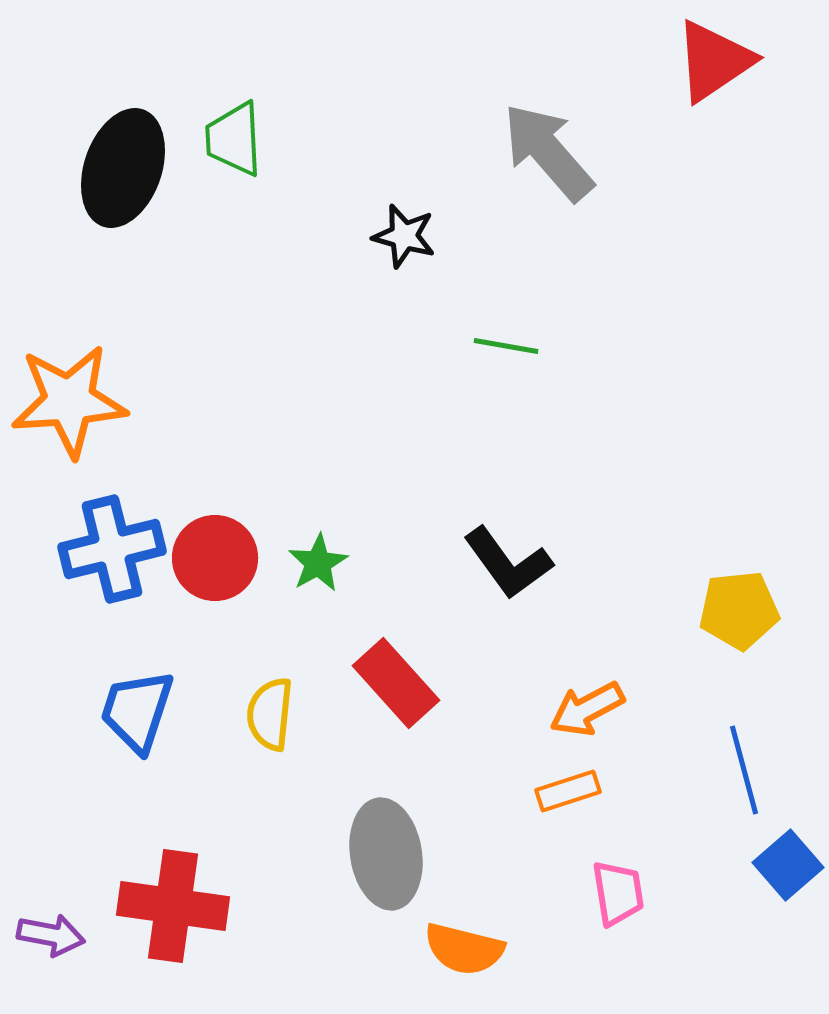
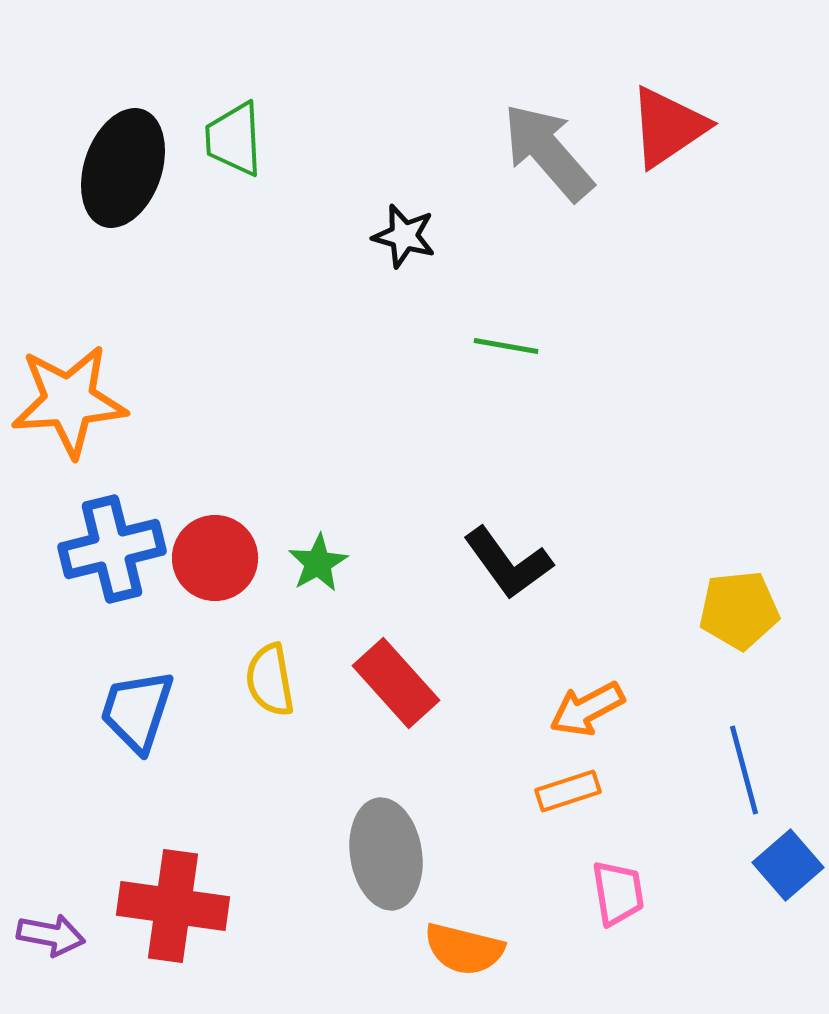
red triangle: moved 46 px left, 66 px down
yellow semicircle: moved 34 px up; rotated 16 degrees counterclockwise
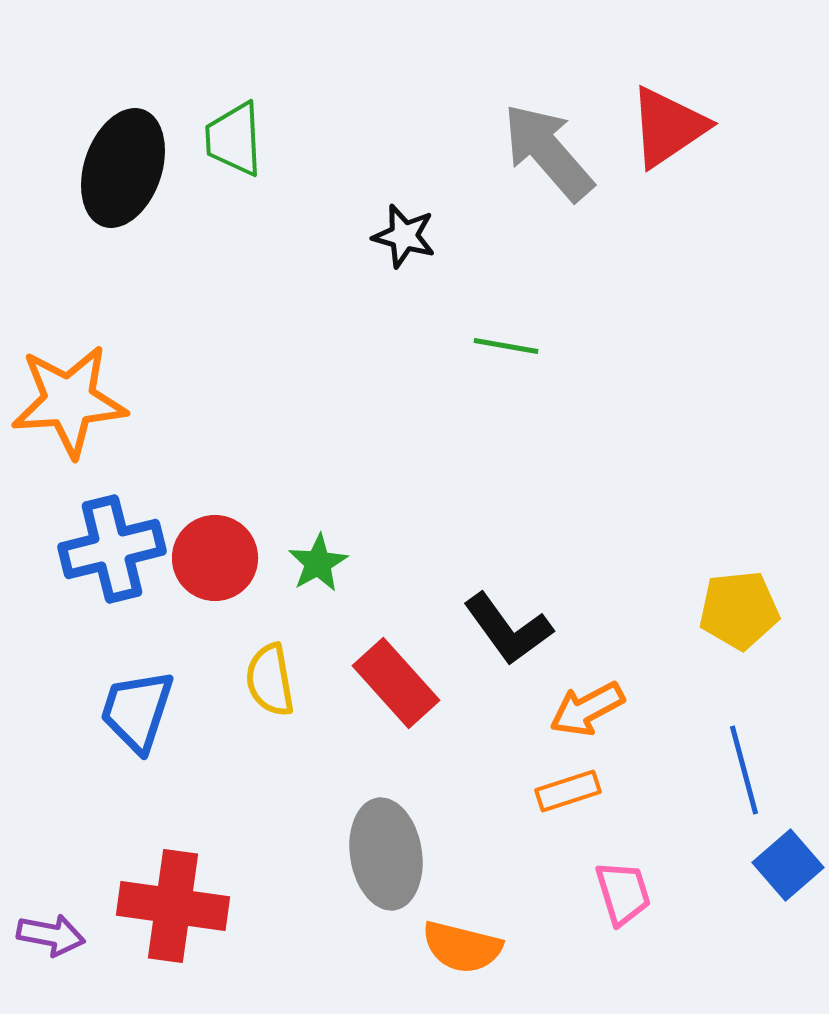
black L-shape: moved 66 px down
pink trapezoid: moved 5 px right; rotated 8 degrees counterclockwise
orange semicircle: moved 2 px left, 2 px up
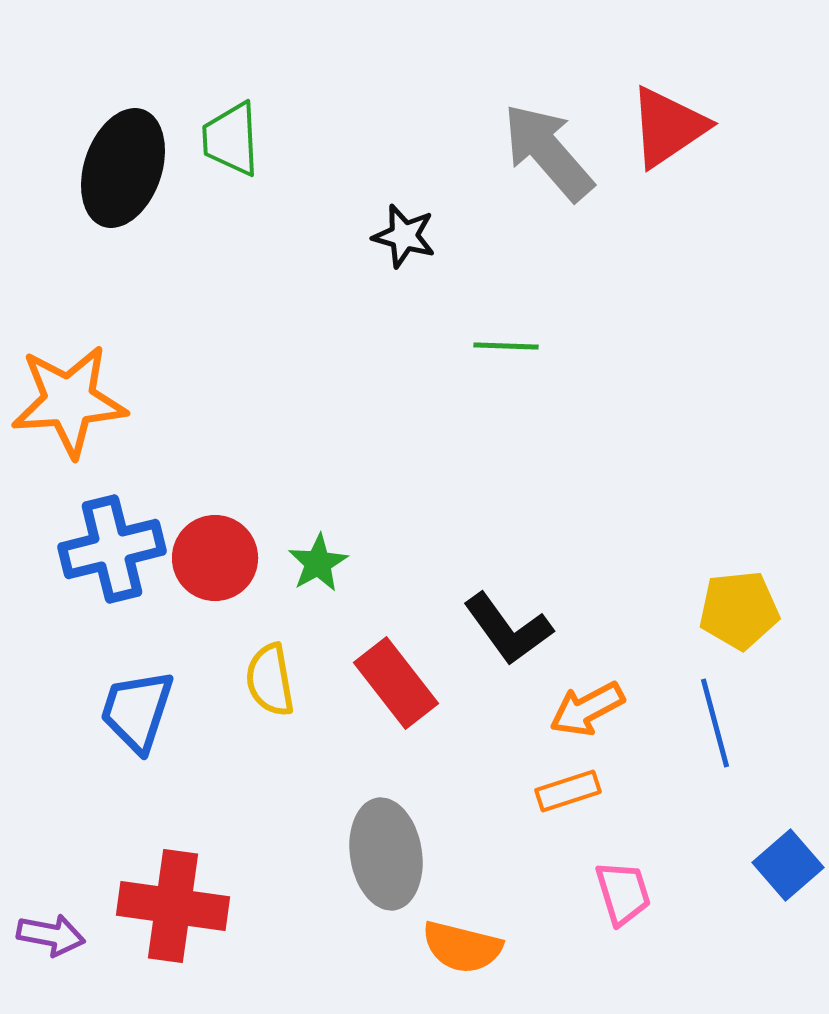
green trapezoid: moved 3 px left
green line: rotated 8 degrees counterclockwise
red rectangle: rotated 4 degrees clockwise
blue line: moved 29 px left, 47 px up
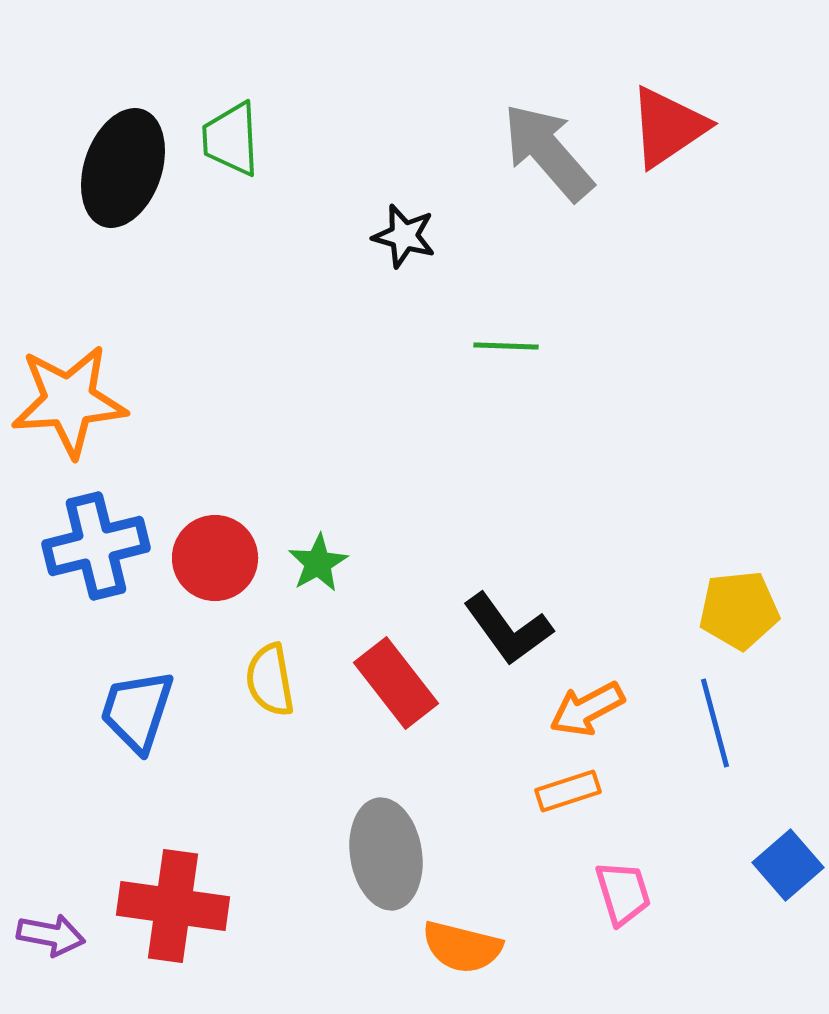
blue cross: moved 16 px left, 3 px up
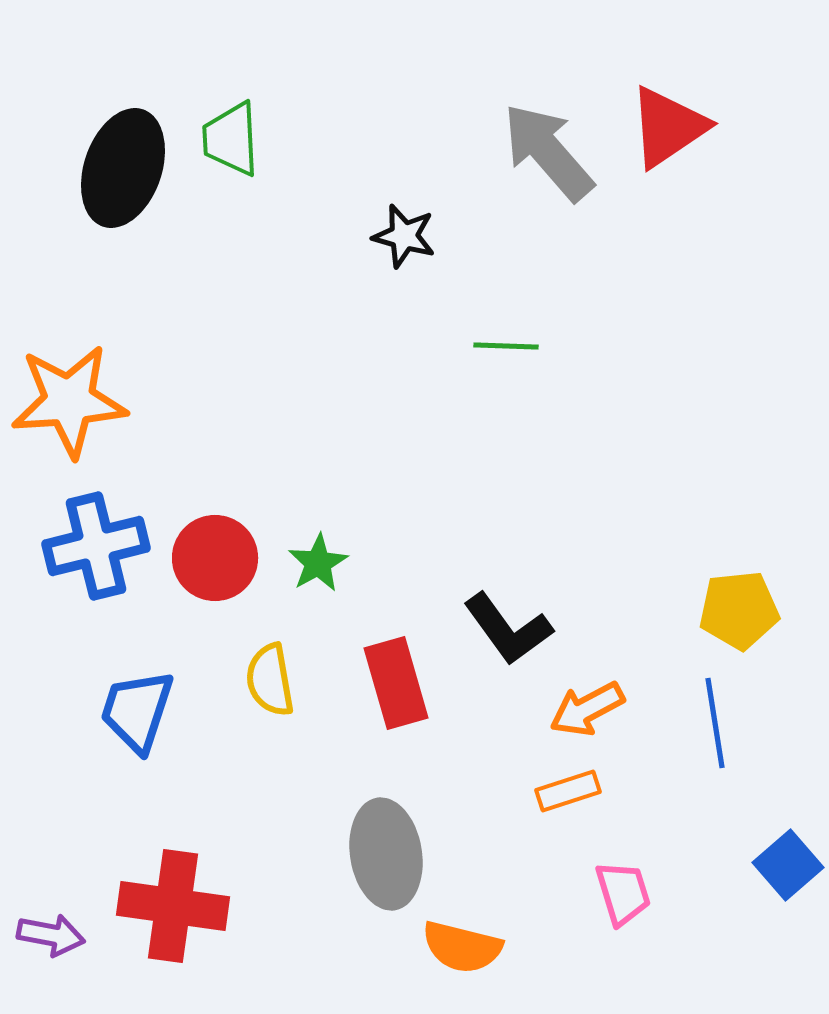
red rectangle: rotated 22 degrees clockwise
blue line: rotated 6 degrees clockwise
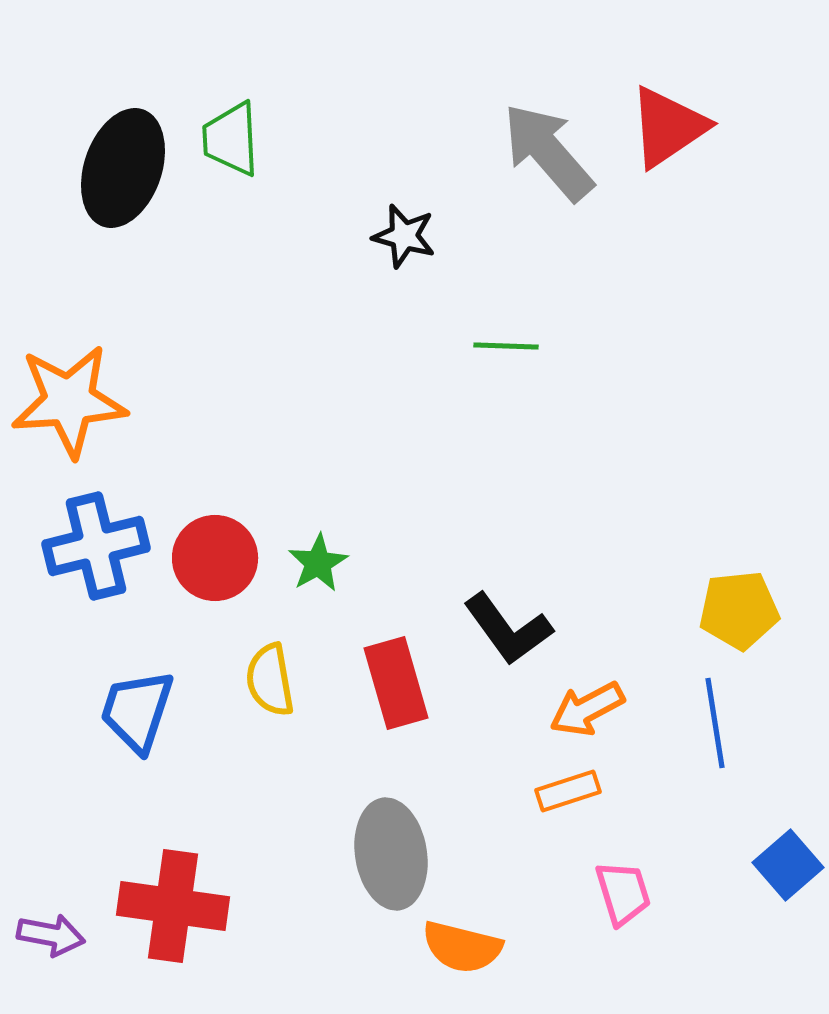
gray ellipse: moved 5 px right
